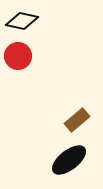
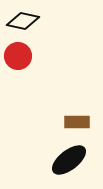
black diamond: moved 1 px right
brown rectangle: moved 2 px down; rotated 40 degrees clockwise
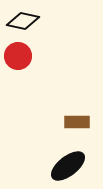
black ellipse: moved 1 px left, 6 px down
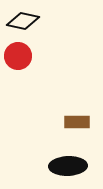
black ellipse: rotated 36 degrees clockwise
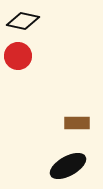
brown rectangle: moved 1 px down
black ellipse: rotated 27 degrees counterclockwise
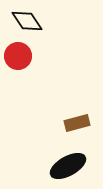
black diamond: moved 4 px right; rotated 44 degrees clockwise
brown rectangle: rotated 15 degrees counterclockwise
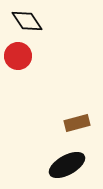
black ellipse: moved 1 px left, 1 px up
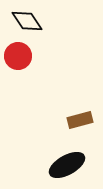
brown rectangle: moved 3 px right, 3 px up
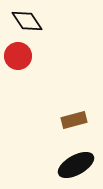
brown rectangle: moved 6 px left
black ellipse: moved 9 px right
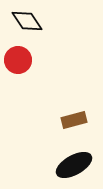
red circle: moved 4 px down
black ellipse: moved 2 px left
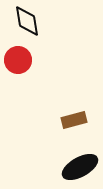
black diamond: rotated 24 degrees clockwise
black ellipse: moved 6 px right, 2 px down
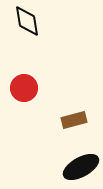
red circle: moved 6 px right, 28 px down
black ellipse: moved 1 px right
